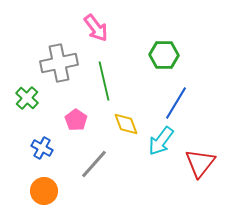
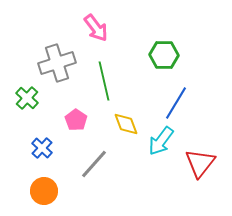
gray cross: moved 2 px left; rotated 6 degrees counterclockwise
blue cross: rotated 15 degrees clockwise
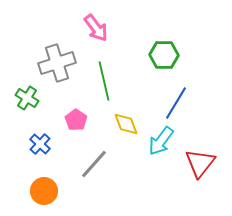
green cross: rotated 10 degrees counterclockwise
blue cross: moved 2 px left, 4 px up
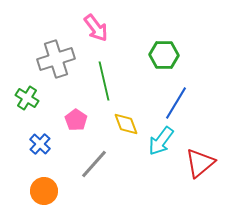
gray cross: moved 1 px left, 4 px up
red triangle: rotated 12 degrees clockwise
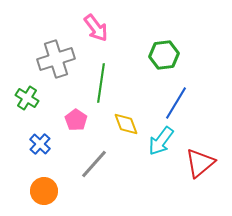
green hexagon: rotated 8 degrees counterclockwise
green line: moved 3 px left, 2 px down; rotated 21 degrees clockwise
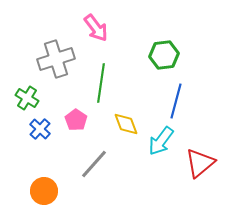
blue line: moved 2 px up; rotated 16 degrees counterclockwise
blue cross: moved 15 px up
